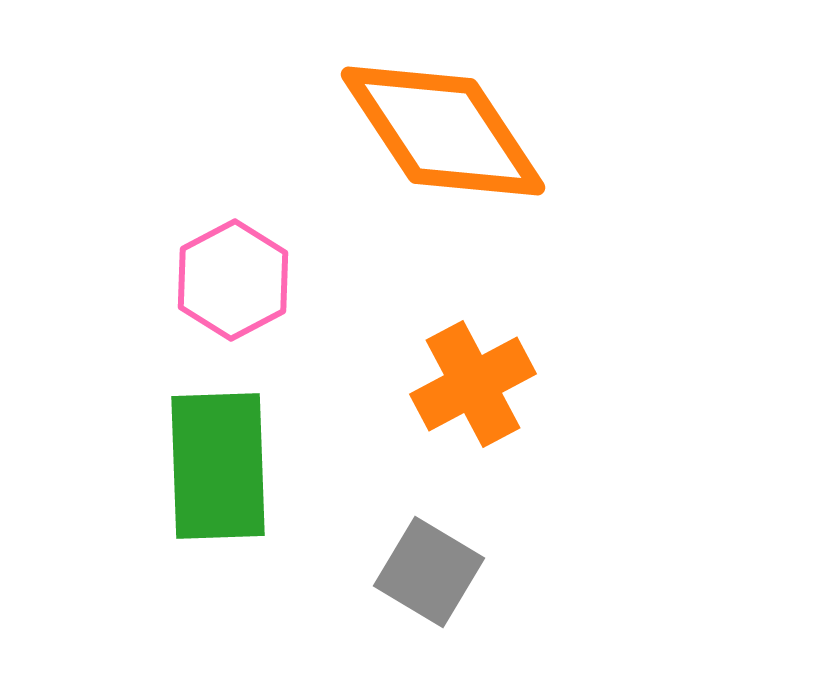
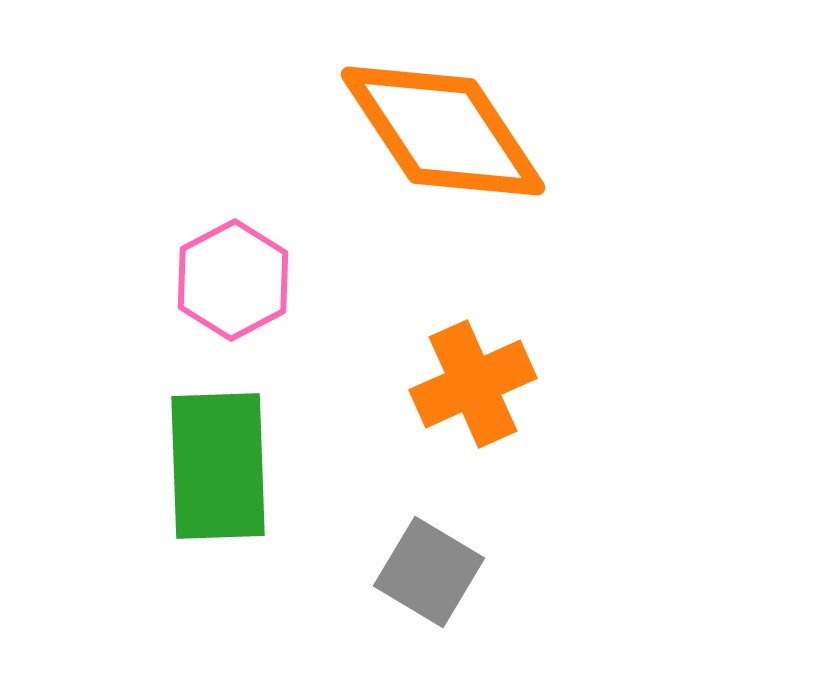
orange cross: rotated 4 degrees clockwise
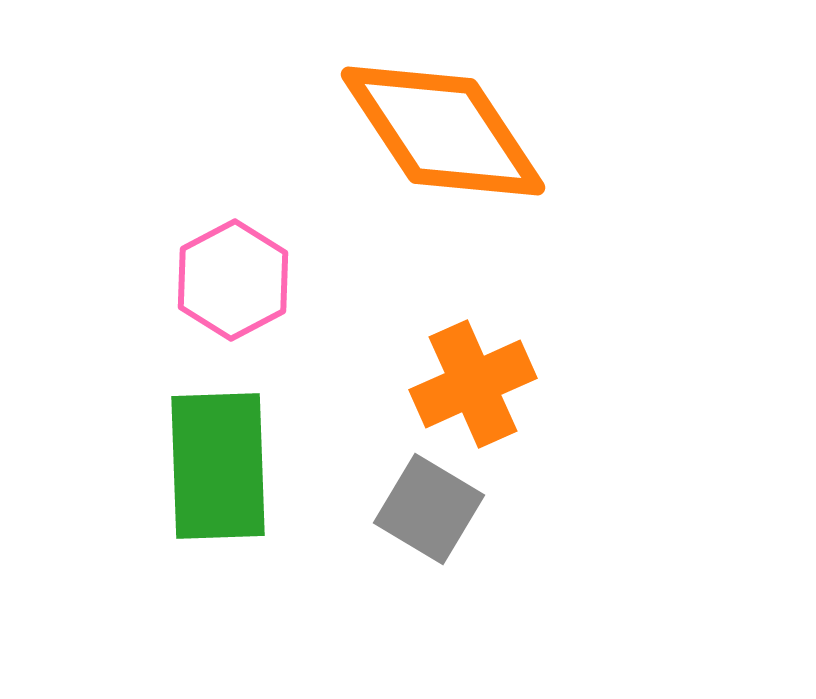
gray square: moved 63 px up
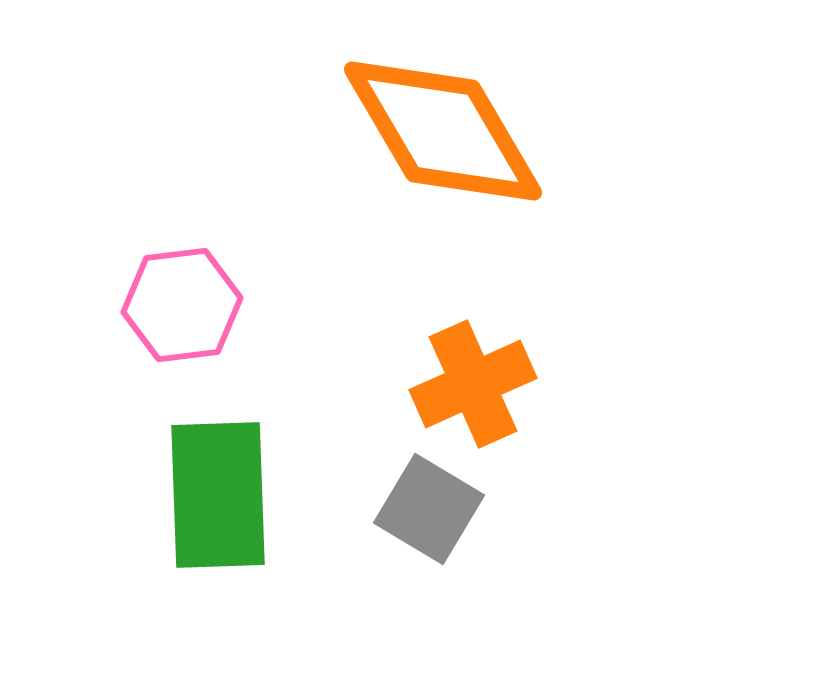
orange diamond: rotated 3 degrees clockwise
pink hexagon: moved 51 px left, 25 px down; rotated 21 degrees clockwise
green rectangle: moved 29 px down
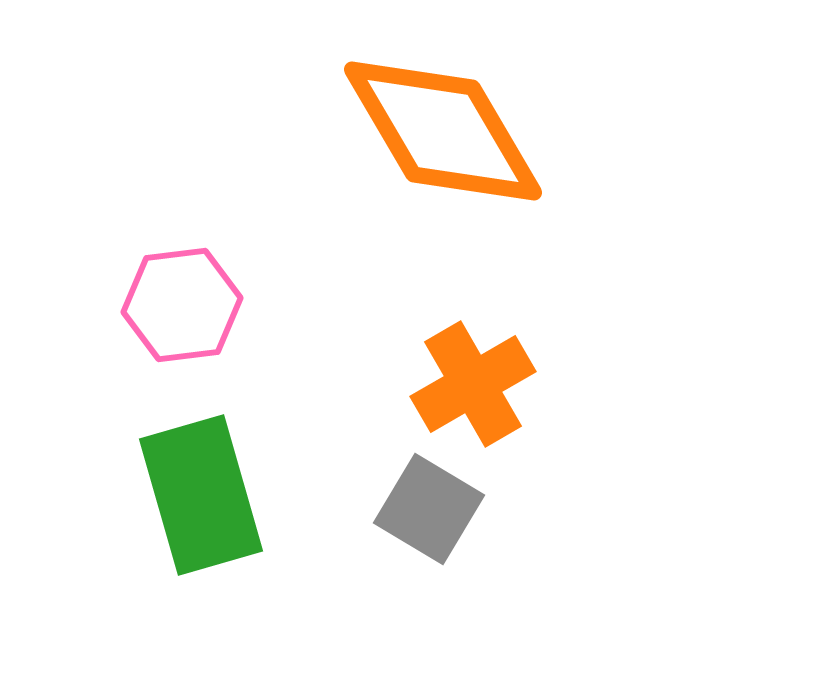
orange cross: rotated 6 degrees counterclockwise
green rectangle: moved 17 px left; rotated 14 degrees counterclockwise
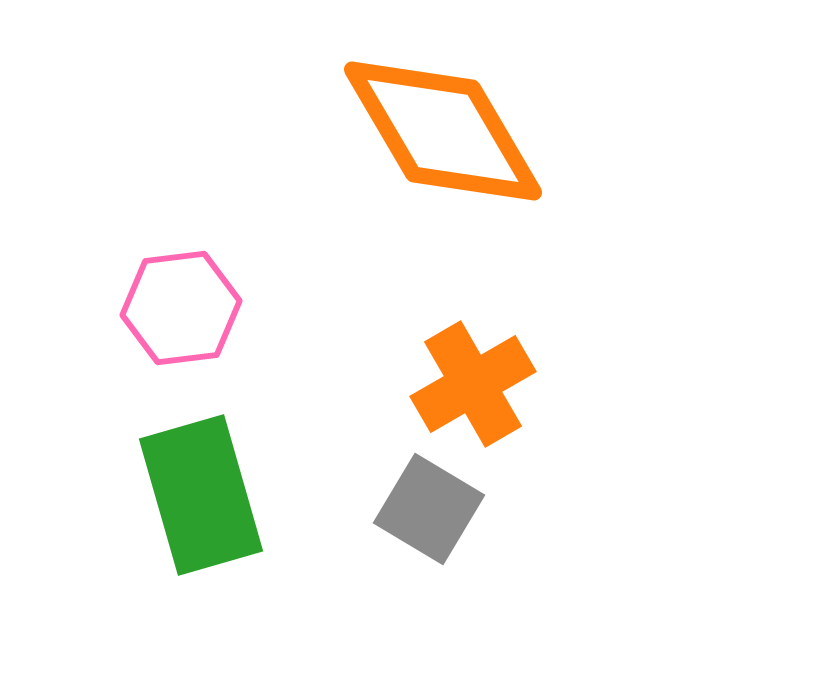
pink hexagon: moved 1 px left, 3 px down
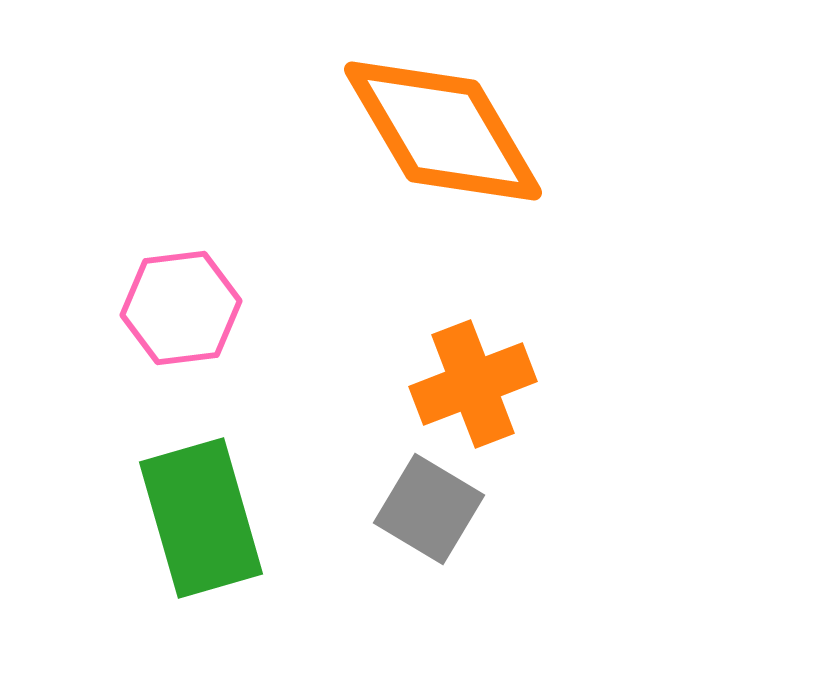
orange cross: rotated 9 degrees clockwise
green rectangle: moved 23 px down
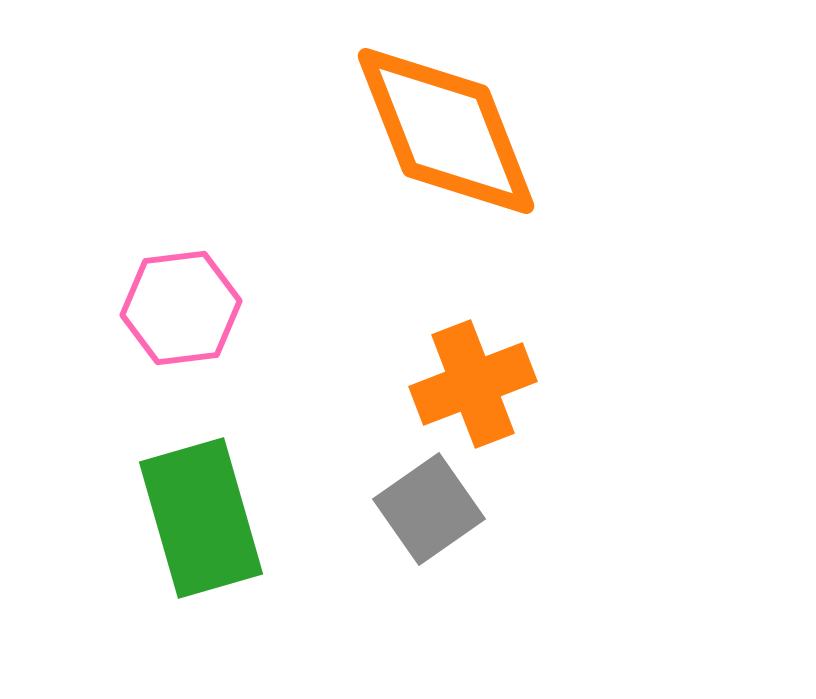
orange diamond: moved 3 px right; rotated 9 degrees clockwise
gray square: rotated 24 degrees clockwise
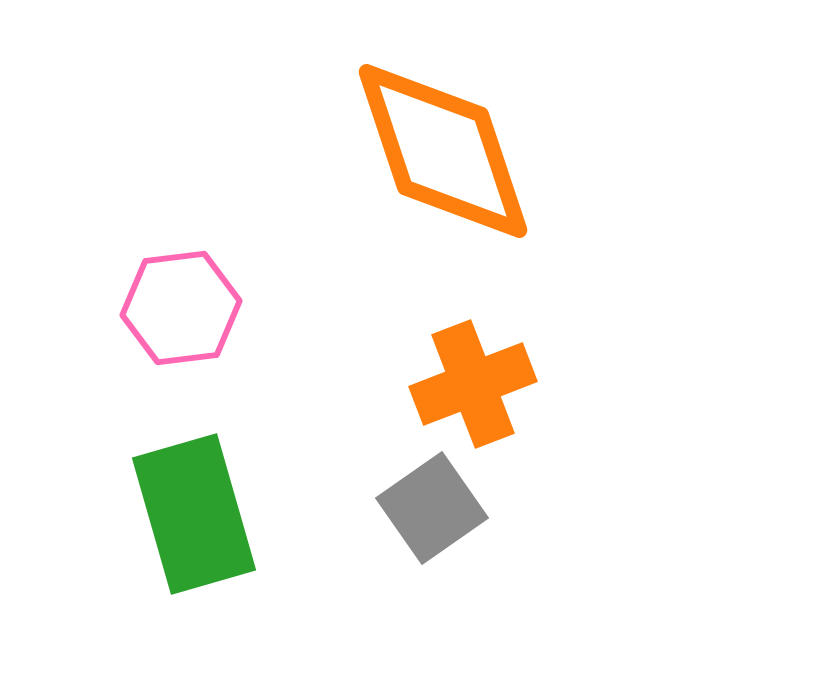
orange diamond: moved 3 px left, 20 px down; rotated 3 degrees clockwise
gray square: moved 3 px right, 1 px up
green rectangle: moved 7 px left, 4 px up
